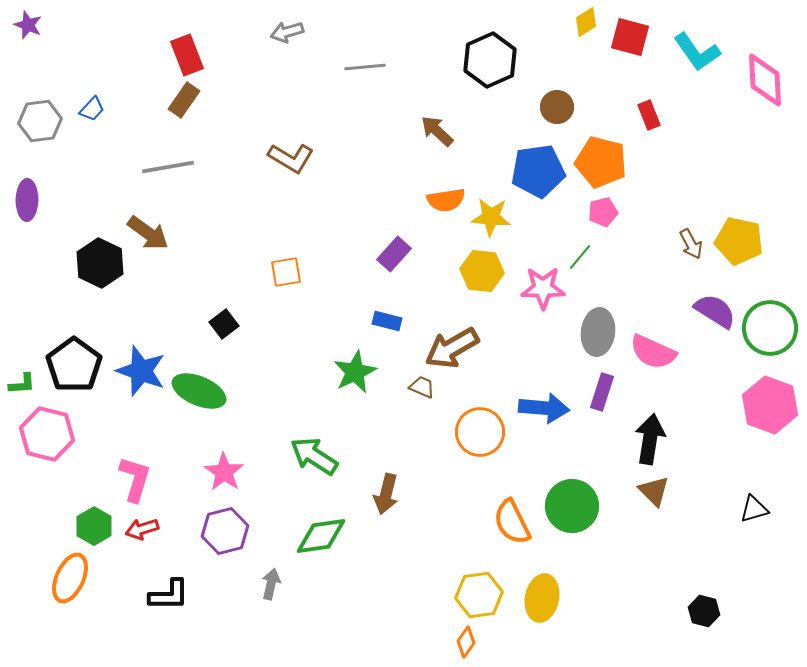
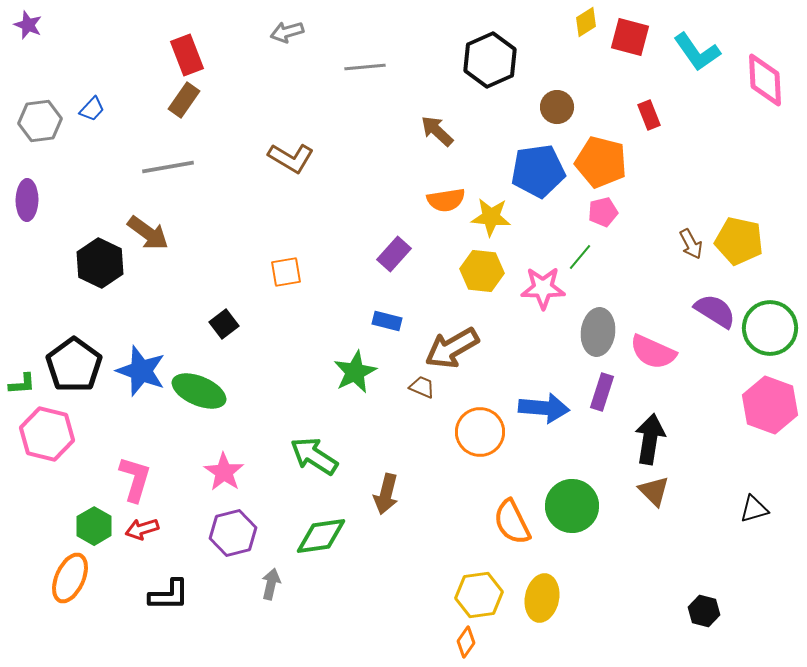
purple hexagon at (225, 531): moved 8 px right, 2 px down
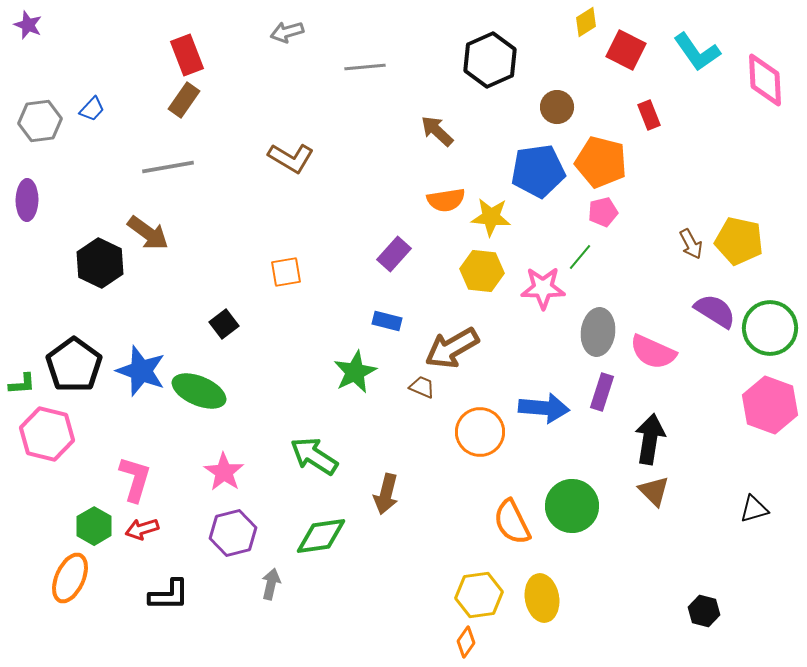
red square at (630, 37): moved 4 px left, 13 px down; rotated 12 degrees clockwise
yellow ellipse at (542, 598): rotated 21 degrees counterclockwise
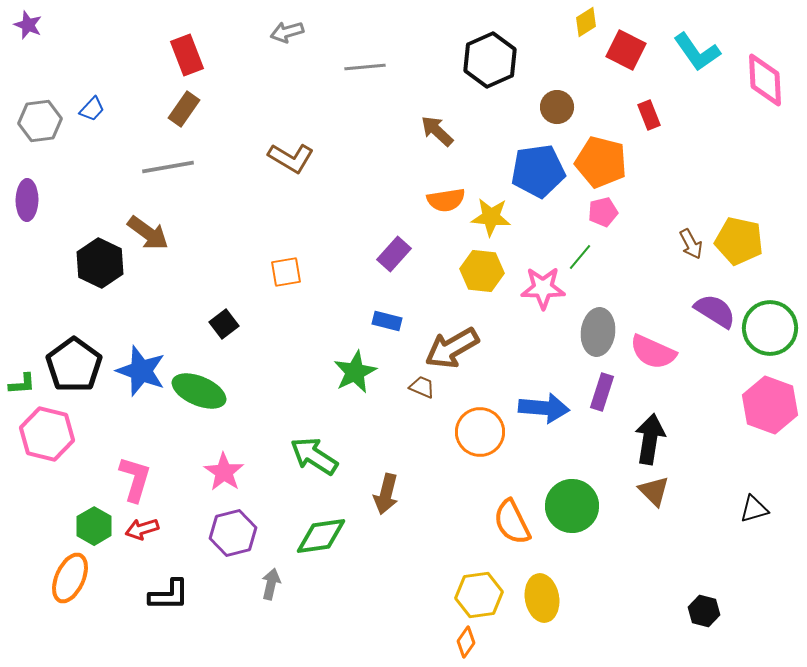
brown rectangle at (184, 100): moved 9 px down
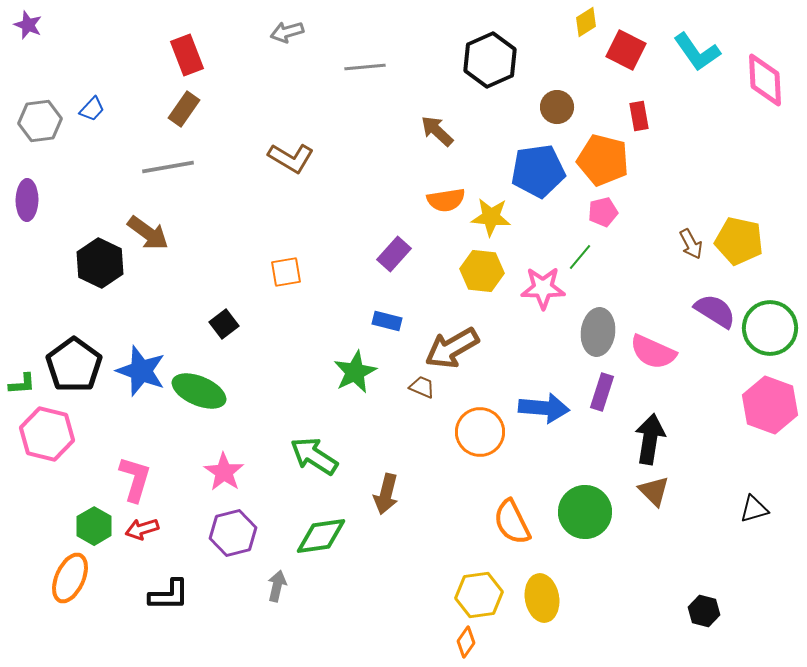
red rectangle at (649, 115): moved 10 px left, 1 px down; rotated 12 degrees clockwise
orange pentagon at (601, 162): moved 2 px right, 2 px up
green circle at (572, 506): moved 13 px right, 6 px down
gray arrow at (271, 584): moved 6 px right, 2 px down
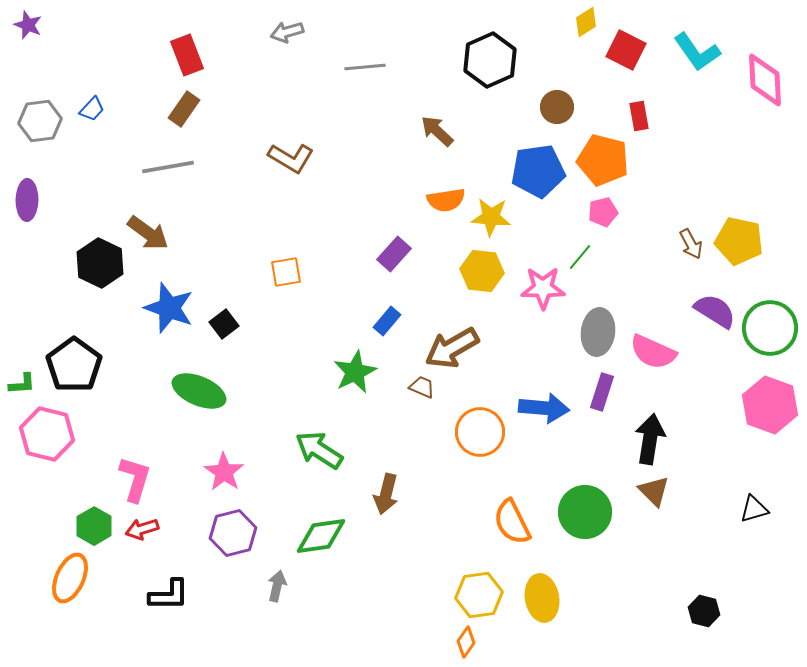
blue rectangle at (387, 321): rotated 64 degrees counterclockwise
blue star at (141, 371): moved 28 px right, 63 px up
green arrow at (314, 456): moved 5 px right, 6 px up
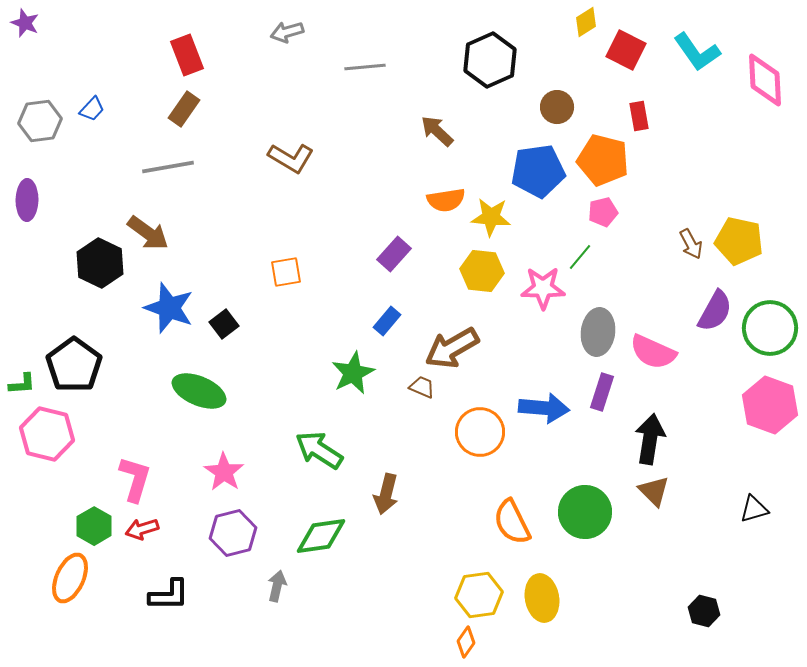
purple star at (28, 25): moved 3 px left, 2 px up
purple semicircle at (715, 311): rotated 87 degrees clockwise
green star at (355, 372): moved 2 px left, 1 px down
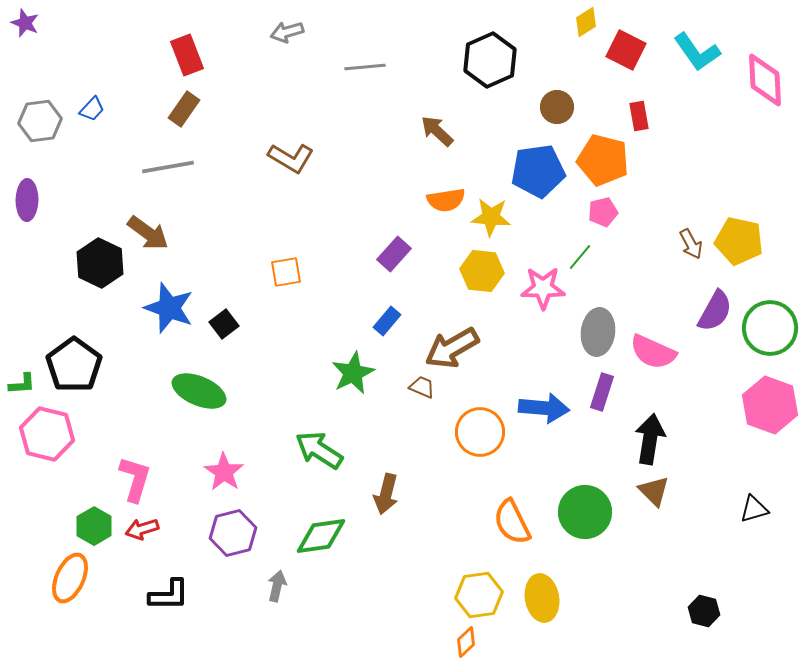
orange diamond at (466, 642): rotated 12 degrees clockwise
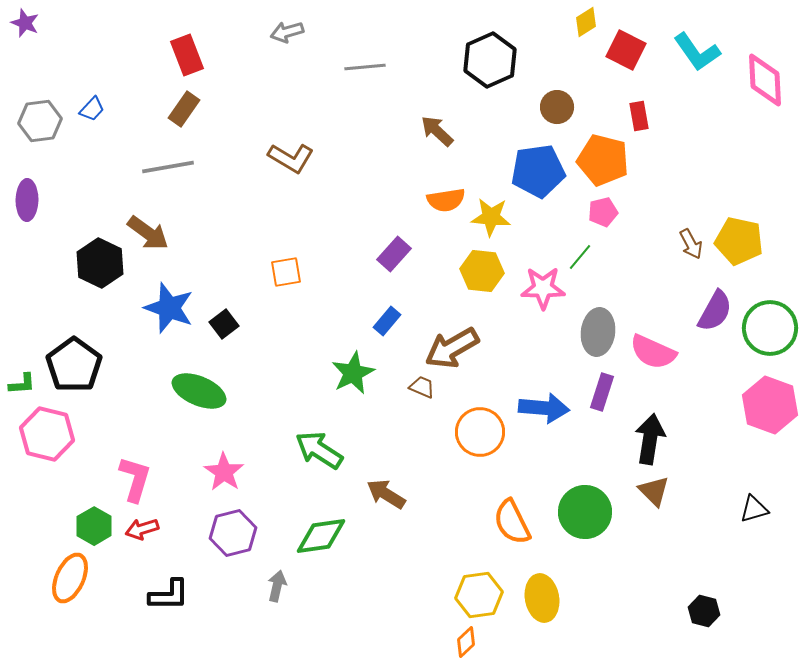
brown arrow at (386, 494): rotated 108 degrees clockwise
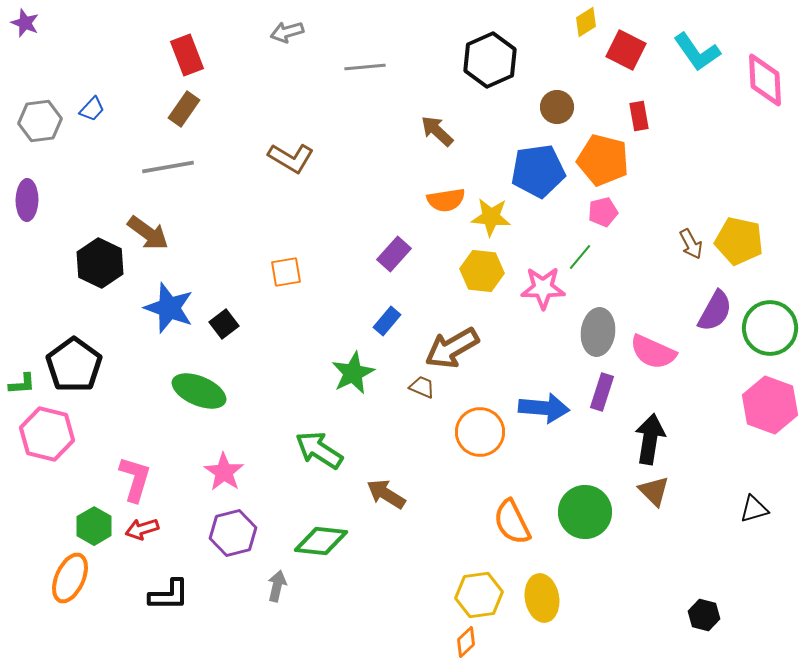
green diamond at (321, 536): moved 5 px down; rotated 14 degrees clockwise
black hexagon at (704, 611): moved 4 px down
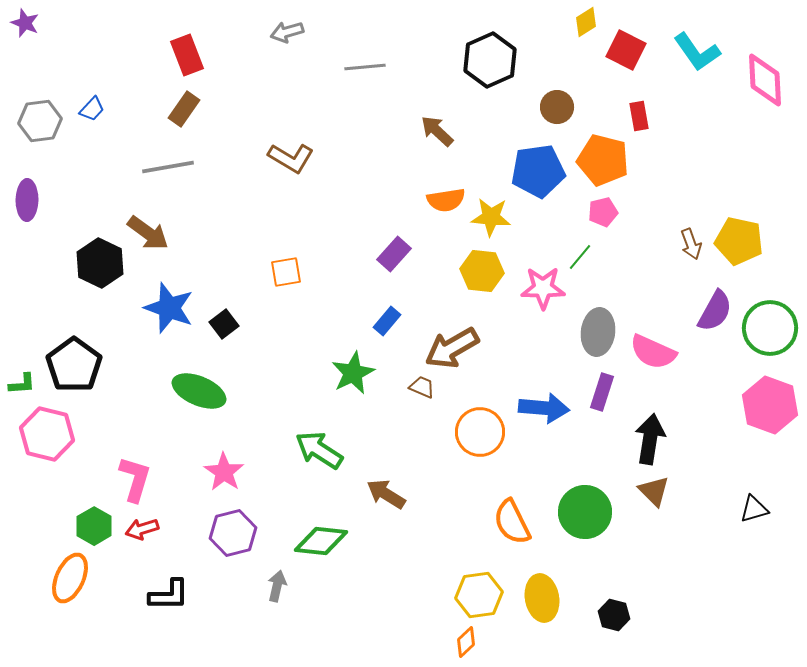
brown arrow at (691, 244): rotated 8 degrees clockwise
black hexagon at (704, 615): moved 90 px left
